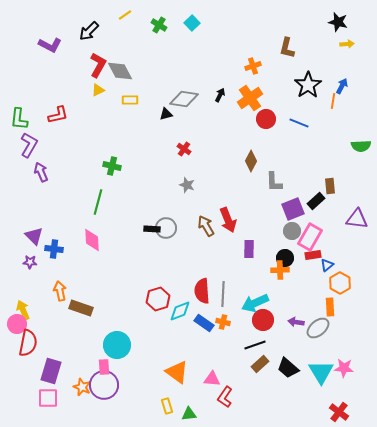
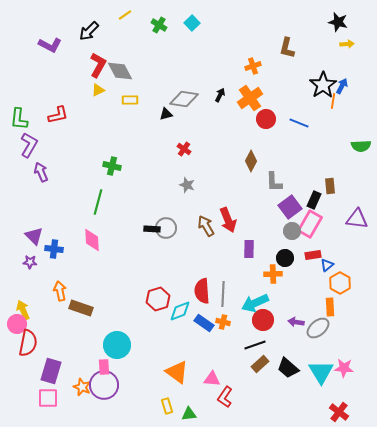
black star at (308, 85): moved 15 px right
black rectangle at (316, 201): moved 2 px left, 1 px up; rotated 24 degrees counterclockwise
purple square at (293, 209): moved 3 px left, 2 px up; rotated 15 degrees counterclockwise
pink rectangle at (310, 237): moved 13 px up
orange cross at (280, 270): moved 7 px left, 4 px down
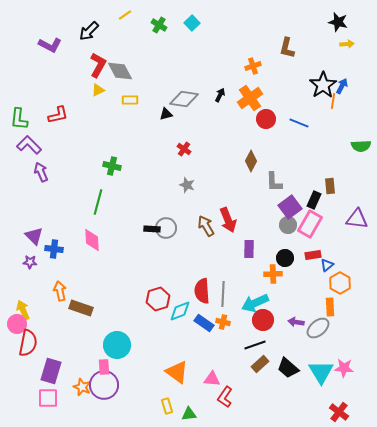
purple L-shape at (29, 145): rotated 75 degrees counterclockwise
gray circle at (292, 231): moved 4 px left, 6 px up
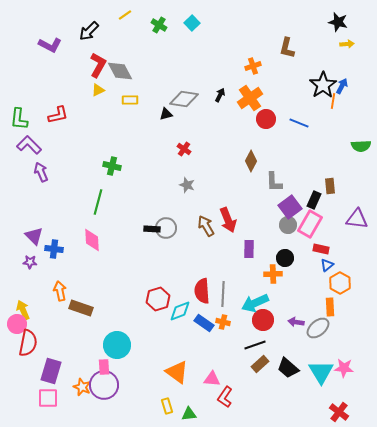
red rectangle at (313, 255): moved 8 px right, 6 px up; rotated 21 degrees clockwise
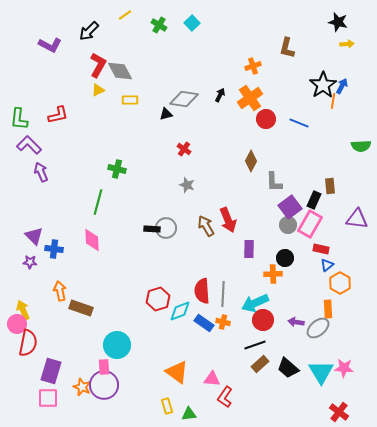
green cross at (112, 166): moved 5 px right, 3 px down
orange rectangle at (330, 307): moved 2 px left, 2 px down
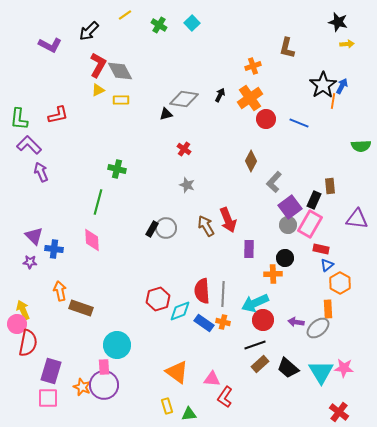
yellow rectangle at (130, 100): moved 9 px left
gray L-shape at (274, 182): rotated 45 degrees clockwise
black rectangle at (152, 229): rotated 63 degrees counterclockwise
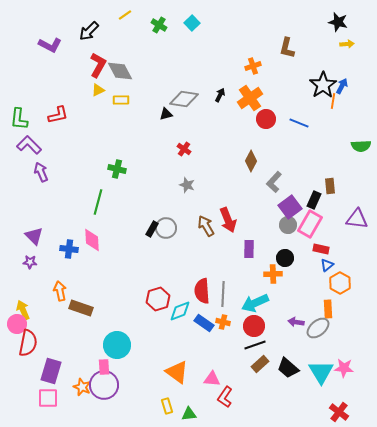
blue cross at (54, 249): moved 15 px right
red circle at (263, 320): moved 9 px left, 6 px down
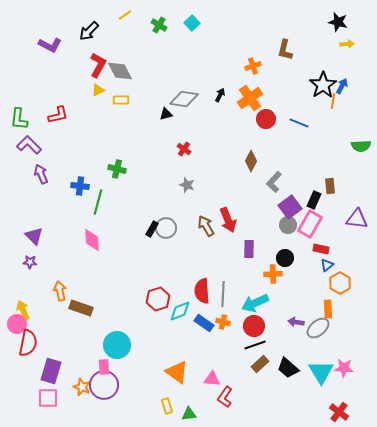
brown L-shape at (287, 48): moved 2 px left, 2 px down
purple arrow at (41, 172): moved 2 px down
blue cross at (69, 249): moved 11 px right, 63 px up
